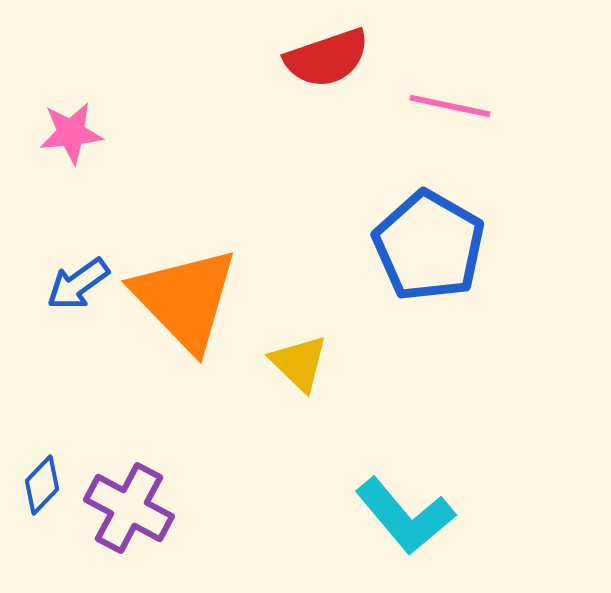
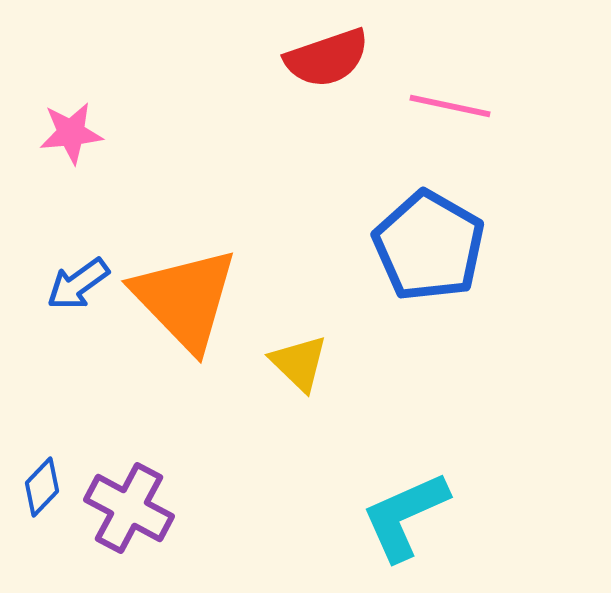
blue diamond: moved 2 px down
cyan L-shape: rotated 106 degrees clockwise
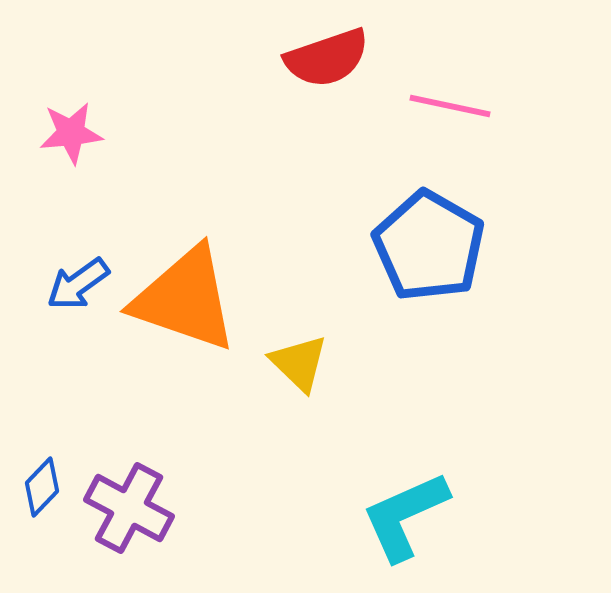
orange triangle: rotated 27 degrees counterclockwise
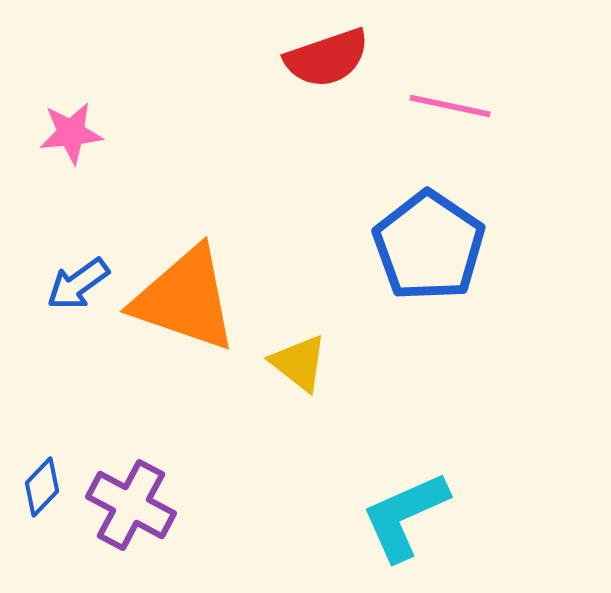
blue pentagon: rotated 4 degrees clockwise
yellow triangle: rotated 6 degrees counterclockwise
purple cross: moved 2 px right, 3 px up
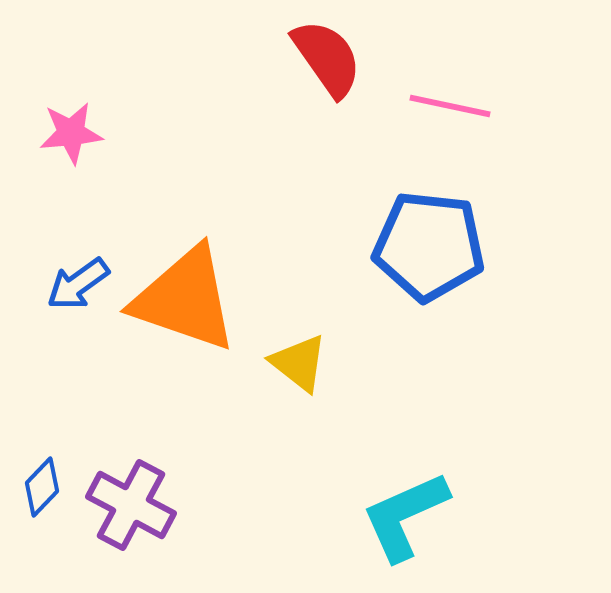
red semicircle: rotated 106 degrees counterclockwise
blue pentagon: rotated 28 degrees counterclockwise
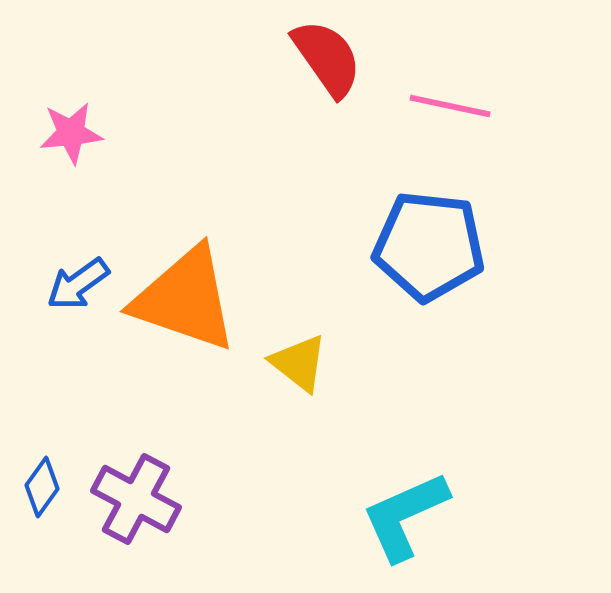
blue diamond: rotated 8 degrees counterclockwise
purple cross: moved 5 px right, 6 px up
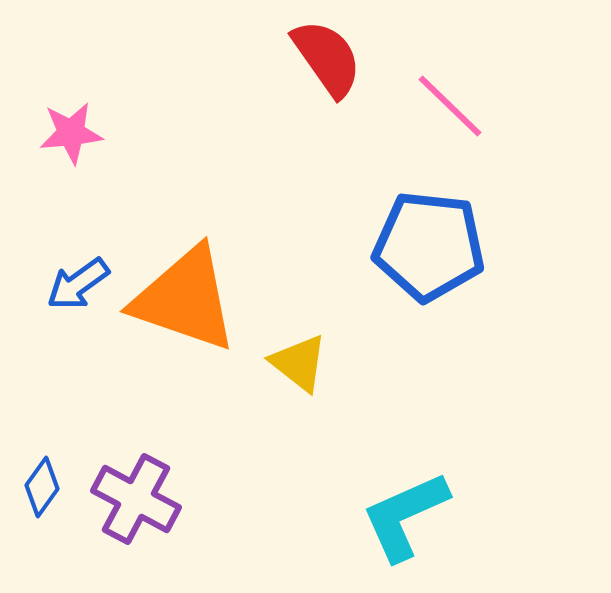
pink line: rotated 32 degrees clockwise
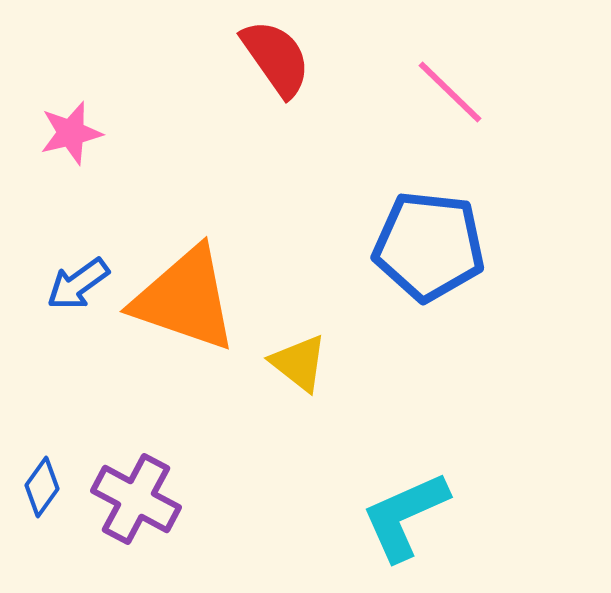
red semicircle: moved 51 px left
pink line: moved 14 px up
pink star: rotated 8 degrees counterclockwise
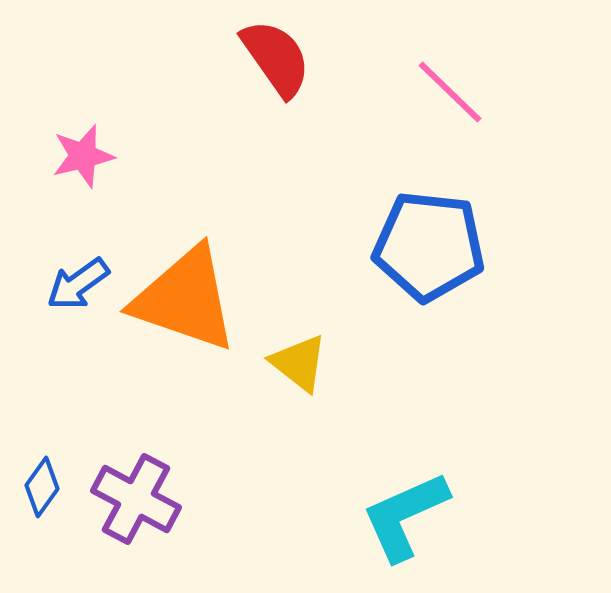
pink star: moved 12 px right, 23 px down
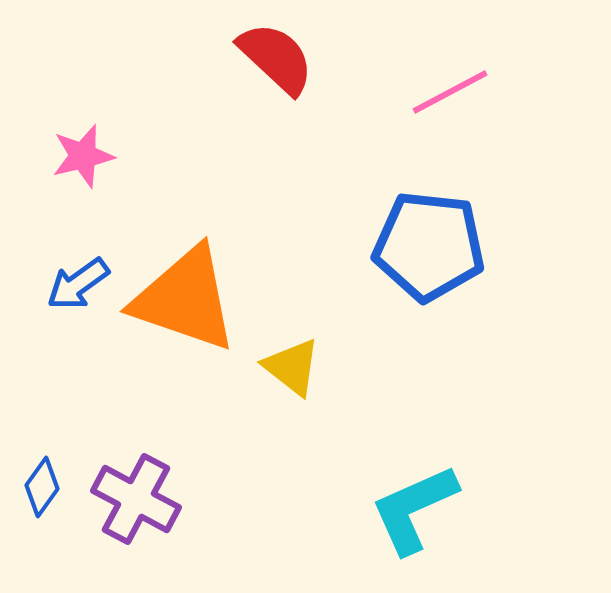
red semicircle: rotated 12 degrees counterclockwise
pink line: rotated 72 degrees counterclockwise
yellow triangle: moved 7 px left, 4 px down
cyan L-shape: moved 9 px right, 7 px up
